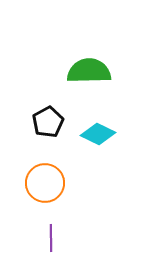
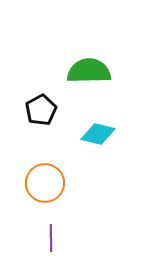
black pentagon: moved 7 px left, 12 px up
cyan diamond: rotated 12 degrees counterclockwise
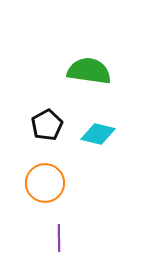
green semicircle: rotated 9 degrees clockwise
black pentagon: moved 6 px right, 15 px down
purple line: moved 8 px right
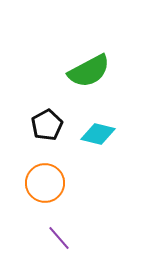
green semicircle: rotated 144 degrees clockwise
purple line: rotated 40 degrees counterclockwise
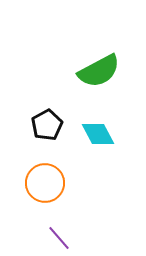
green semicircle: moved 10 px right
cyan diamond: rotated 48 degrees clockwise
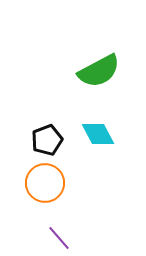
black pentagon: moved 15 px down; rotated 8 degrees clockwise
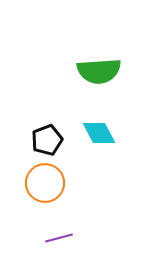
green semicircle: rotated 24 degrees clockwise
cyan diamond: moved 1 px right, 1 px up
purple line: rotated 64 degrees counterclockwise
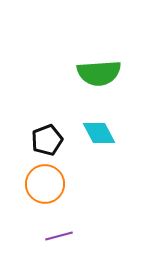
green semicircle: moved 2 px down
orange circle: moved 1 px down
purple line: moved 2 px up
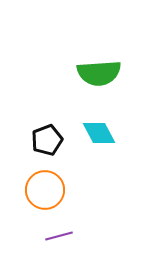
orange circle: moved 6 px down
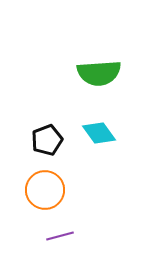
cyan diamond: rotated 8 degrees counterclockwise
purple line: moved 1 px right
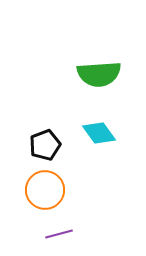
green semicircle: moved 1 px down
black pentagon: moved 2 px left, 5 px down
purple line: moved 1 px left, 2 px up
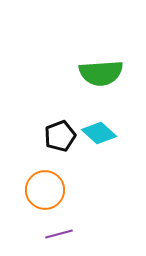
green semicircle: moved 2 px right, 1 px up
cyan diamond: rotated 12 degrees counterclockwise
black pentagon: moved 15 px right, 9 px up
